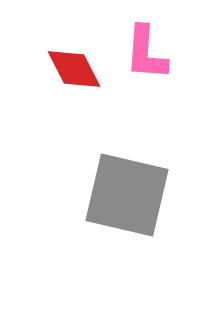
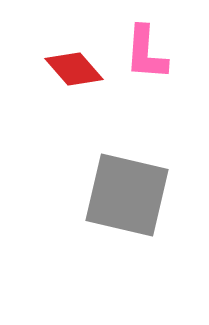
red diamond: rotated 14 degrees counterclockwise
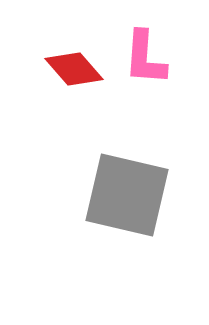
pink L-shape: moved 1 px left, 5 px down
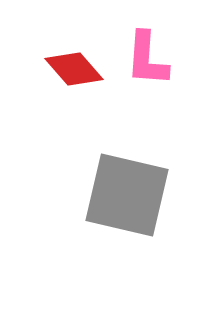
pink L-shape: moved 2 px right, 1 px down
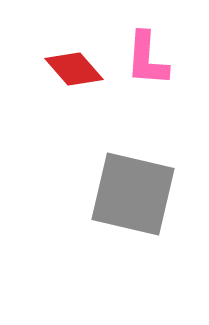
gray square: moved 6 px right, 1 px up
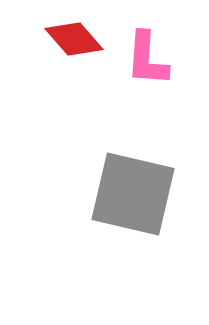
red diamond: moved 30 px up
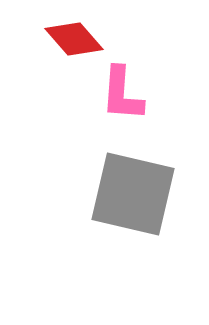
pink L-shape: moved 25 px left, 35 px down
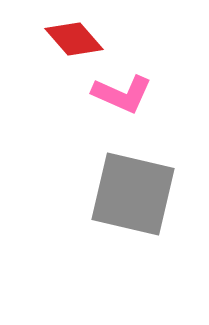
pink L-shape: rotated 70 degrees counterclockwise
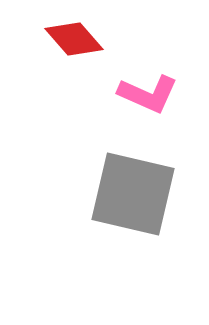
pink L-shape: moved 26 px right
